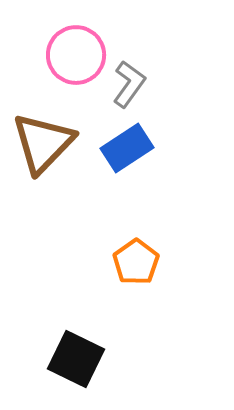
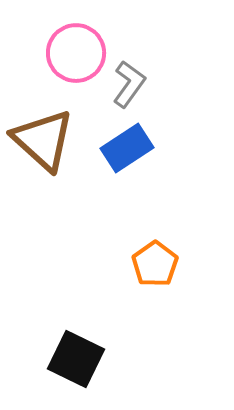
pink circle: moved 2 px up
brown triangle: moved 3 px up; rotated 32 degrees counterclockwise
orange pentagon: moved 19 px right, 2 px down
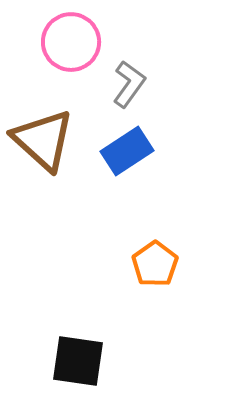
pink circle: moved 5 px left, 11 px up
blue rectangle: moved 3 px down
black square: moved 2 px right, 2 px down; rotated 18 degrees counterclockwise
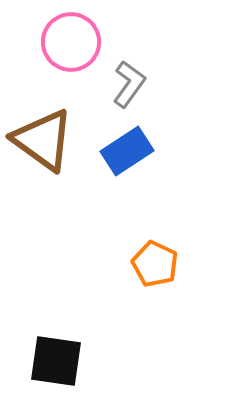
brown triangle: rotated 6 degrees counterclockwise
orange pentagon: rotated 12 degrees counterclockwise
black square: moved 22 px left
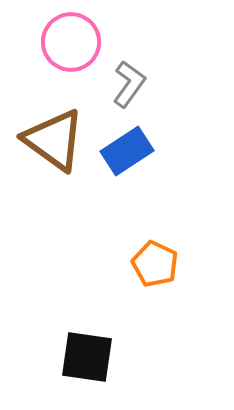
brown triangle: moved 11 px right
black square: moved 31 px right, 4 px up
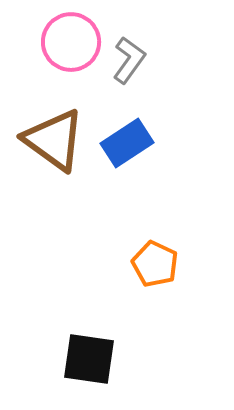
gray L-shape: moved 24 px up
blue rectangle: moved 8 px up
black square: moved 2 px right, 2 px down
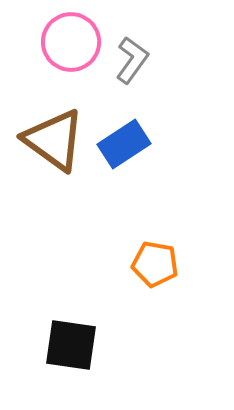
gray L-shape: moved 3 px right
blue rectangle: moved 3 px left, 1 px down
orange pentagon: rotated 15 degrees counterclockwise
black square: moved 18 px left, 14 px up
